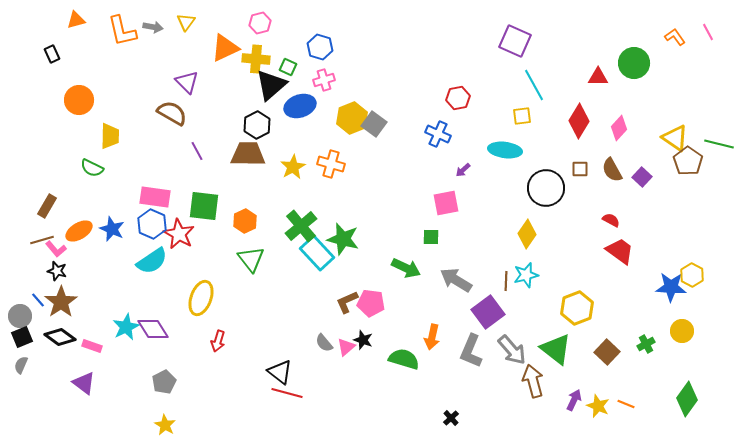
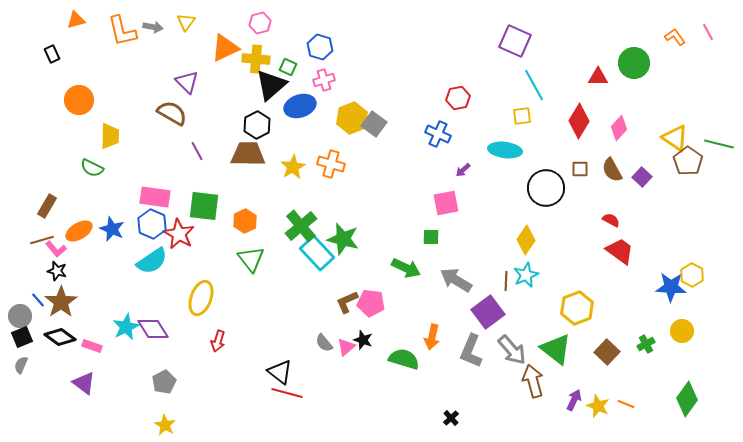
yellow diamond at (527, 234): moved 1 px left, 6 px down
cyan star at (526, 275): rotated 10 degrees counterclockwise
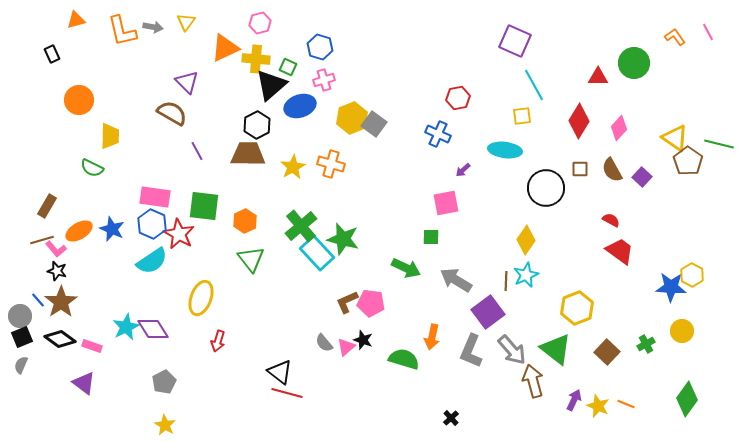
black diamond at (60, 337): moved 2 px down
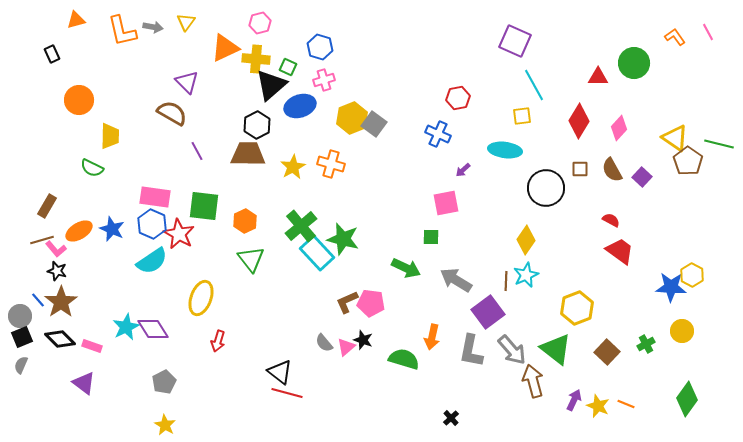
black diamond at (60, 339): rotated 8 degrees clockwise
gray L-shape at (471, 351): rotated 12 degrees counterclockwise
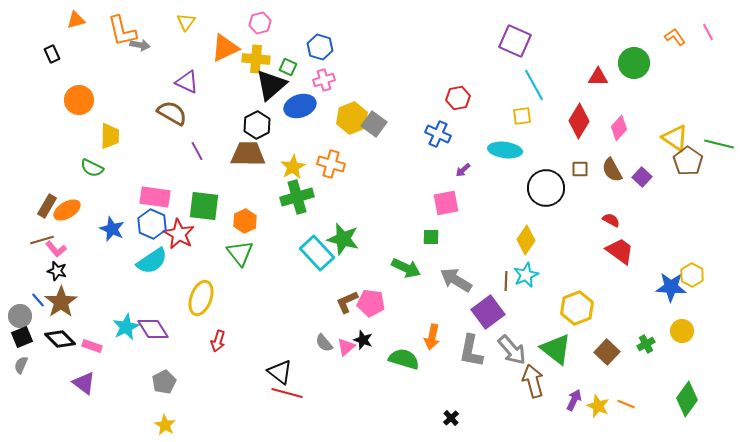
gray arrow at (153, 27): moved 13 px left, 18 px down
purple triangle at (187, 82): rotated 20 degrees counterclockwise
green cross at (301, 226): moved 4 px left, 29 px up; rotated 24 degrees clockwise
orange ellipse at (79, 231): moved 12 px left, 21 px up
green triangle at (251, 259): moved 11 px left, 6 px up
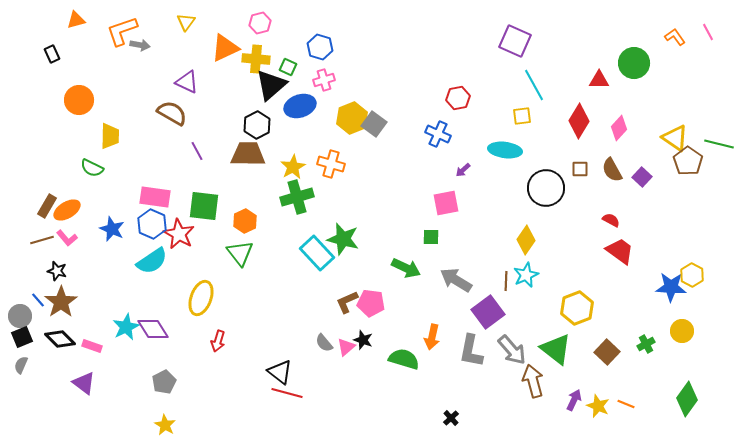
orange L-shape at (122, 31): rotated 84 degrees clockwise
red triangle at (598, 77): moved 1 px right, 3 px down
pink L-shape at (56, 249): moved 11 px right, 11 px up
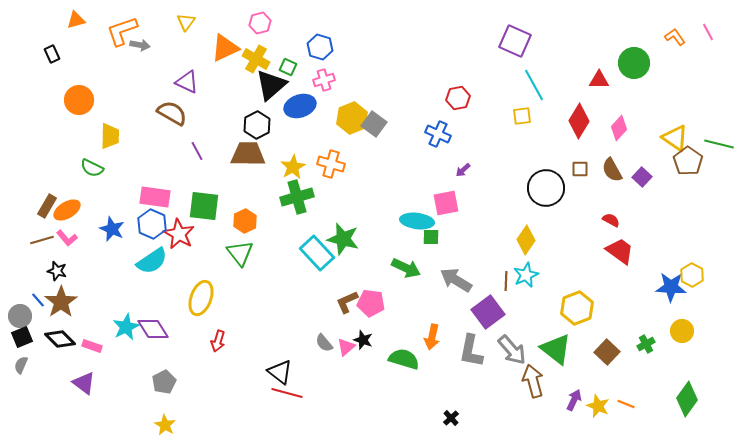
yellow cross at (256, 59): rotated 24 degrees clockwise
cyan ellipse at (505, 150): moved 88 px left, 71 px down
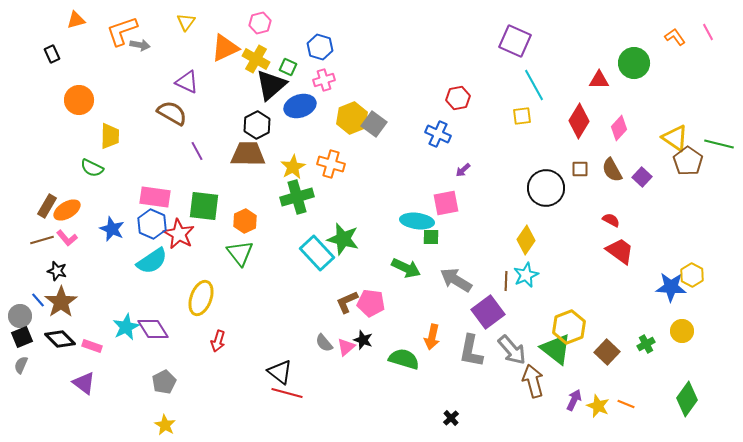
yellow hexagon at (577, 308): moved 8 px left, 19 px down
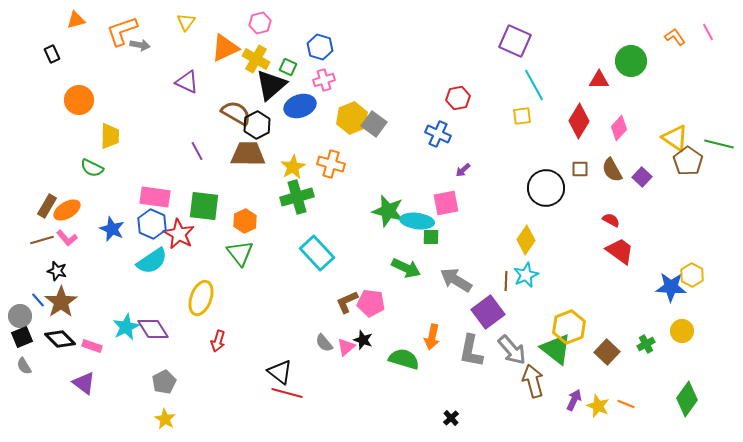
green circle at (634, 63): moved 3 px left, 2 px up
brown semicircle at (172, 113): moved 64 px right
green star at (343, 239): moved 45 px right, 28 px up
gray semicircle at (21, 365): moved 3 px right, 1 px down; rotated 54 degrees counterclockwise
yellow star at (165, 425): moved 6 px up
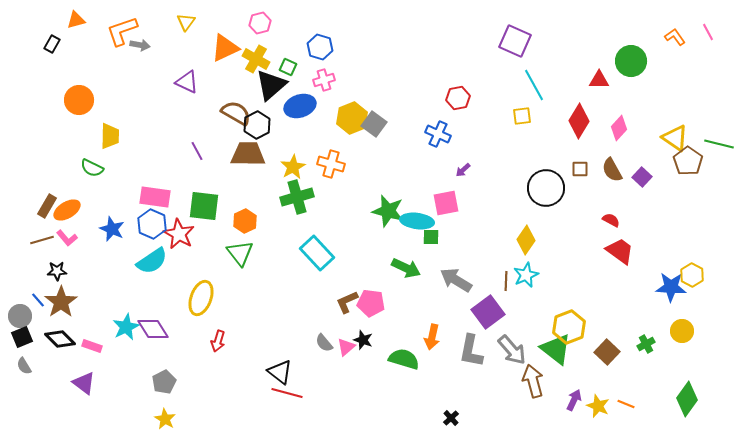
black rectangle at (52, 54): moved 10 px up; rotated 54 degrees clockwise
black star at (57, 271): rotated 18 degrees counterclockwise
